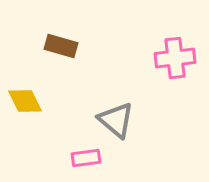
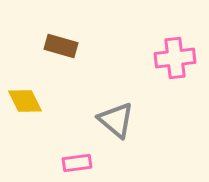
pink rectangle: moved 9 px left, 5 px down
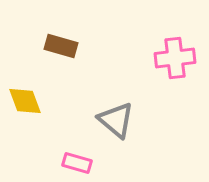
yellow diamond: rotated 6 degrees clockwise
pink rectangle: rotated 24 degrees clockwise
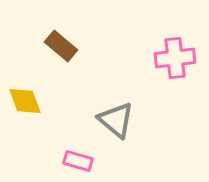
brown rectangle: rotated 24 degrees clockwise
pink rectangle: moved 1 px right, 2 px up
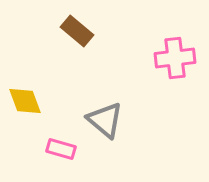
brown rectangle: moved 16 px right, 15 px up
gray triangle: moved 11 px left
pink rectangle: moved 17 px left, 12 px up
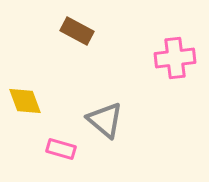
brown rectangle: rotated 12 degrees counterclockwise
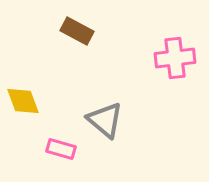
yellow diamond: moved 2 px left
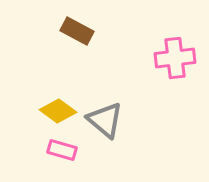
yellow diamond: moved 35 px right, 10 px down; rotated 33 degrees counterclockwise
pink rectangle: moved 1 px right, 1 px down
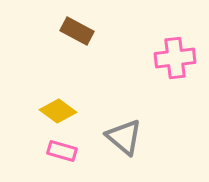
gray triangle: moved 19 px right, 17 px down
pink rectangle: moved 1 px down
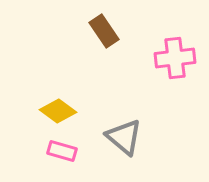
brown rectangle: moved 27 px right; rotated 28 degrees clockwise
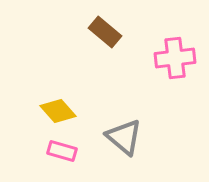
brown rectangle: moved 1 px right, 1 px down; rotated 16 degrees counterclockwise
yellow diamond: rotated 12 degrees clockwise
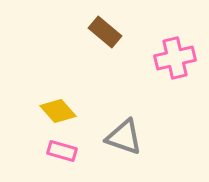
pink cross: rotated 6 degrees counterclockwise
gray triangle: rotated 21 degrees counterclockwise
